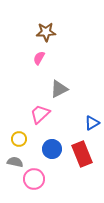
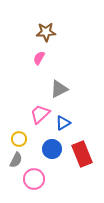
blue triangle: moved 29 px left
gray semicircle: moved 1 px right, 2 px up; rotated 105 degrees clockwise
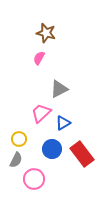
brown star: moved 1 px down; rotated 18 degrees clockwise
pink trapezoid: moved 1 px right, 1 px up
red rectangle: rotated 15 degrees counterclockwise
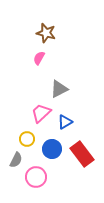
blue triangle: moved 2 px right, 1 px up
yellow circle: moved 8 px right
pink circle: moved 2 px right, 2 px up
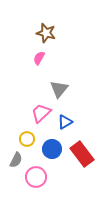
gray triangle: rotated 24 degrees counterclockwise
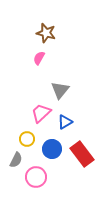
gray triangle: moved 1 px right, 1 px down
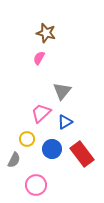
gray triangle: moved 2 px right, 1 px down
gray semicircle: moved 2 px left
pink circle: moved 8 px down
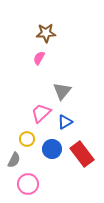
brown star: rotated 18 degrees counterclockwise
pink circle: moved 8 px left, 1 px up
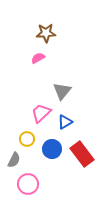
pink semicircle: moved 1 px left; rotated 32 degrees clockwise
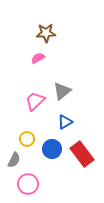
gray triangle: rotated 12 degrees clockwise
pink trapezoid: moved 6 px left, 12 px up
